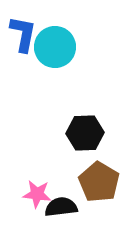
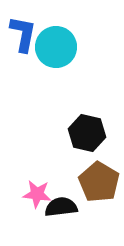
cyan circle: moved 1 px right
black hexagon: moved 2 px right; rotated 15 degrees clockwise
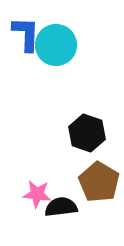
blue L-shape: moved 3 px right; rotated 9 degrees counterclockwise
cyan circle: moved 2 px up
black hexagon: rotated 6 degrees clockwise
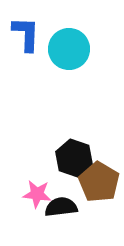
cyan circle: moved 13 px right, 4 px down
black hexagon: moved 13 px left, 25 px down
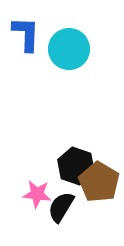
black hexagon: moved 2 px right, 8 px down
black semicircle: rotated 52 degrees counterclockwise
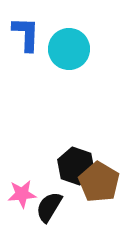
pink star: moved 15 px left; rotated 12 degrees counterclockwise
black semicircle: moved 12 px left
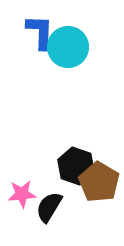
blue L-shape: moved 14 px right, 2 px up
cyan circle: moved 1 px left, 2 px up
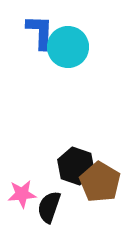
brown pentagon: moved 1 px right
black semicircle: rotated 12 degrees counterclockwise
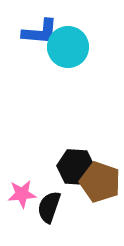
blue L-shape: rotated 93 degrees clockwise
black hexagon: moved 1 px down; rotated 15 degrees counterclockwise
brown pentagon: rotated 12 degrees counterclockwise
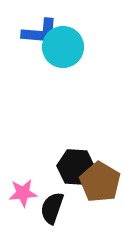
cyan circle: moved 5 px left
brown pentagon: rotated 12 degrees clockwise
pink star: moved 1 px right, 1 px up
black semicircle: moved 3 px right, 1 px down
